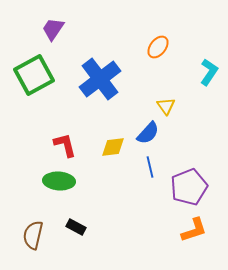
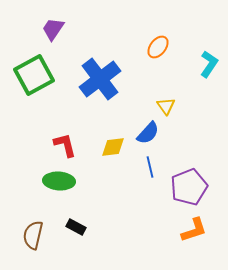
cyan L-shape: moved 8 px up
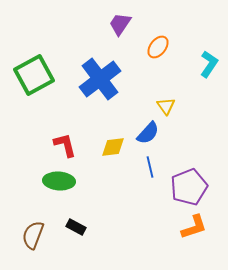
purple trapezoid: moved 67 px right, 5 px up
orange L-shape: moved 3 px up
brown semicircle: rotated 8 degrees clockwise
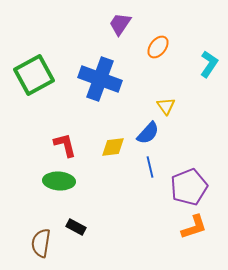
blue cross: rotated 33 degrees counterclockwise
brown semicircle: moved 8 px right, 8 px down; rotated 12 degrees counterclockwise
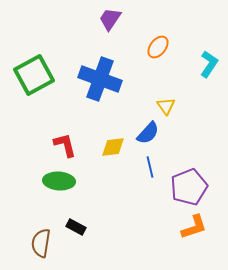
purple trapezoid: moved 10 px left, 5 px up
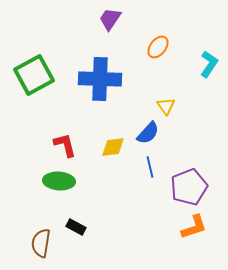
blue cross: rotated 18 degrees counterclockwise
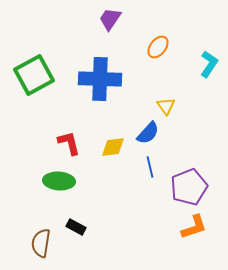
red L-shape: moved 4 px right, 2 px up
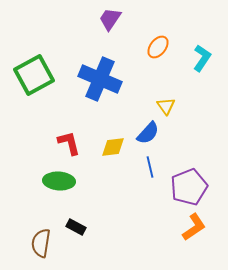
cyan L-shape: moved 7 px left, 6 px up
blue cross: rotated 21 degrees clockwise
orange L-shape: rotated 16 degrees counterclockwise
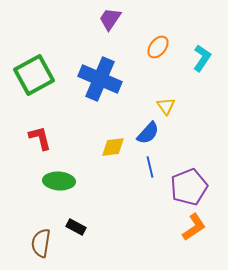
red L-shape: moved 29 px left, 5 px up
